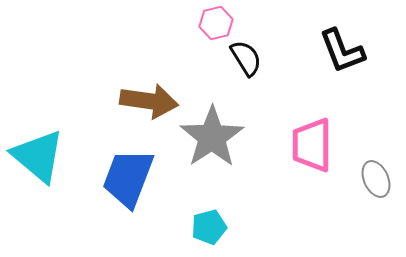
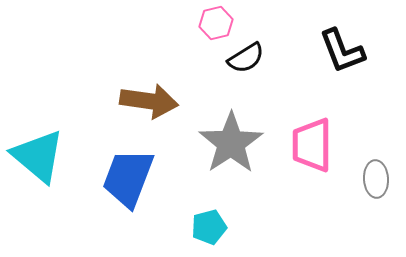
black semicircle: rotated 90 degrees clockwise
gray star: moved 19 px right, 6 px down
gray ellipse: rotated 21 degrees clockwise
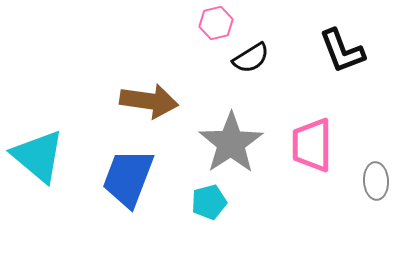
black semicircle: moved 5 px right
gray ellipse: moved 2 px down
cyan pentagon: moved 25 px up
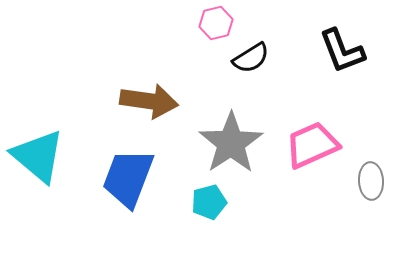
pink trapezoid: rotated 66 degrees clockwise
gray ellipse: moved 5 px left
